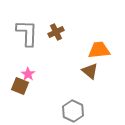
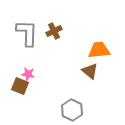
brown cross: moved 2 px left, 1 px up
pink star: rotated 24 degrees counterclockwise
gray hexagon: moved 1 px left, 1 px up
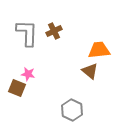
brown square: moved 3 px left, 2 px down
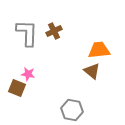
brown triangle: moved 2 px right
gray hexagon: rotated 15 degrees counterclockwise
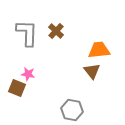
brown cross: moved 2 px right; rotated 21 degrees counterclockwise
brown triangle: rotated 12 degrees clockwise
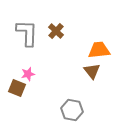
pink star: rotated 24 degrees counterclockwise
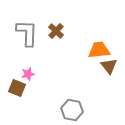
brown triangle: moved 17 px right, 5 px up
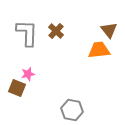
brown triangle: moved 36 px up
